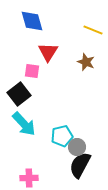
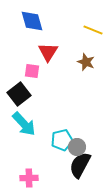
cyan pentagon: moved 4 px down
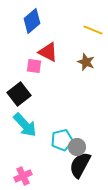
blue diamond: rotated 65 degrees clockwise
red triangle: rotated 35 degrees counterclockwise
pink square: moved 2 px right, 5 px up
cyan arrow: moved 1 px right, 1 px down
pink cross: moved 6 px left, 2 px up; rotated 24 degrees counterclockwise
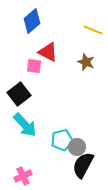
black semicircle: moved 3 px right
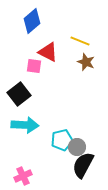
yellow line: moved 13 px left, 11 px down
cyan arrow: rotated 44 degrees counterclockwise
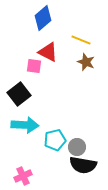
blue diamond: moved 11 px right, 3 px up
yellow line: moved 1 px right, 1 px up
cyan pentagon: moved 7 px left
black semicircle: rotated 108 degrees counterclockwise
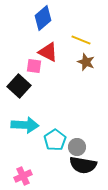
black square: moved 8 px up; rotated 10 degrees counterclockwise
cyan pentagon: rotated 20 degrees counterclockwise
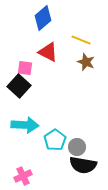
pink square: moved 9 px left, 2 px down
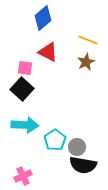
yellow line: moved 7 px right
brown star: rotated 24 degrees clockwise
black square: moved 3 px right, 3 px down
